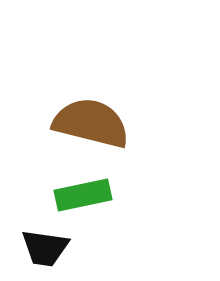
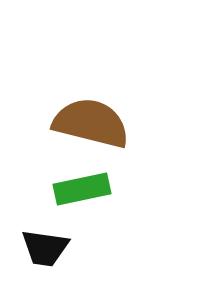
green rectangle: moved 1 px left, 6 px up
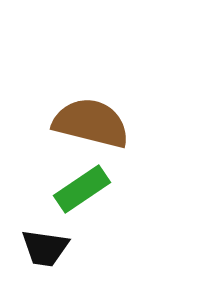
green rectangle: rotated 22 degrees counterclockwise
